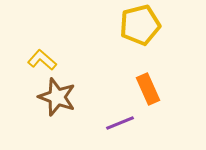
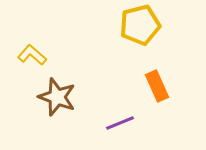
yellow L-shape: moved 10 px left, 5 px up
orange rectangle: moved 9 px right, 3 px up
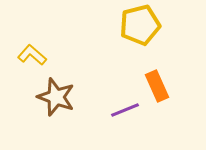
brown star: moved 1 px left
purple line: moved 5 px right, 13 px up
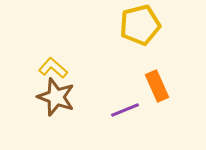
yellow L-shape: moved 21 px right, 13 px down
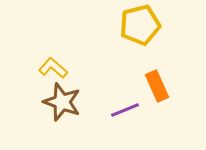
brown star: moved 6 px right, 5 px down
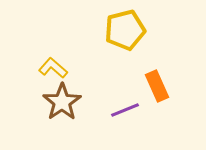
yellow pentagon: moved 15 px left, 5 px down
brown star: rotated 18 degrees clockwise
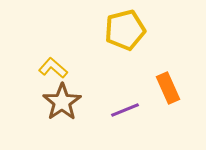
orange rectangle: moved 11 px right, 2 px down
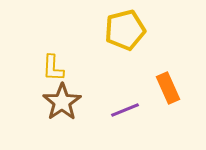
yellow L-shape: rotated 128 degrees counterclockwise
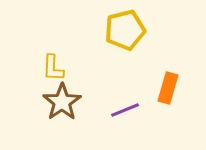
orange rectangle: rotated 40 degrees clockwise
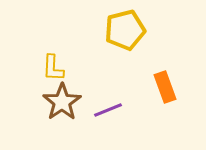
orange rectangle: moved 3 px left, 1 px up; rotated 36 degrees counterclockwise
purple line: moved 17 px left
